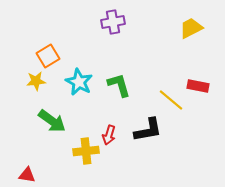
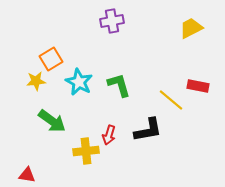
purple cross: moved 1 px left, 1 px up
orange square: moved 3 px right, 3 px down
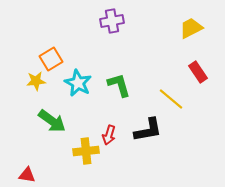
cyan star: moved 1 px left, 1 px down
red rectangle: moved 14 px up; rotated 45 degrees clockwise
yellow line: moved 1 px up
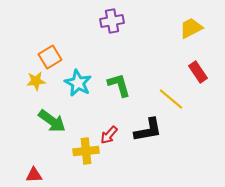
orange square: moved 1 px left, 2 px up
red arrow: rotated 24 degrees clockwise
red triangle: moved 7 px right; rotated 12 degrees counterclockwise
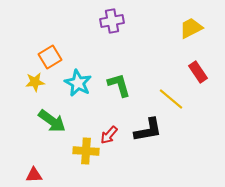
yellow star: moved 1 px left, 1 px down
yellow cross: rotated 10 degrees clockwise
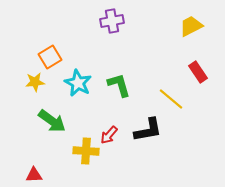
yellow trapezoid: moved 2 px up
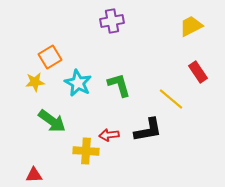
red arrow: rotated 42 degrees clockwise
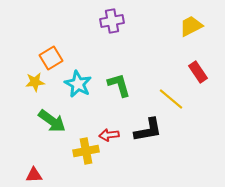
orange square: moved 1 px right, 1 px down
cyan star: moved 1 px down
yellow cross: rotated 15 degrees counterclockwise
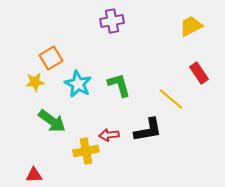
red rectangle: moved 1 px right, 1 px down
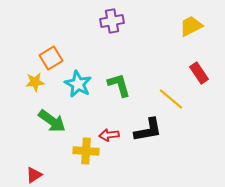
yellow cross: rotated 15 degrees clockwise
red triangle: rotated 30 degrees counterclockwise
